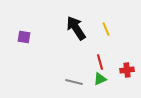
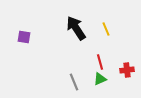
gray line: rotated 54 degrees clockwise
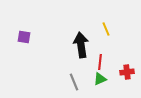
black arrow: moved 5 px right, 17 px down; rotated 25 degrees clockwise
red line: rotated 21 degrees clockwise
red cross: moved 2 px down
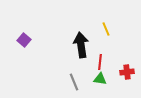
purple square: moved 3 px down; rotated 32 degrees clockwise
green triangle: rotated 32 degrees clockwise
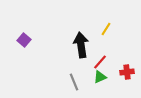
yellow line: rotated 56 degrees clockwise
red line: rotated 35 degrees clockwise
green triangle: moved 2 px up; rotated 32 degrees counterclockwise
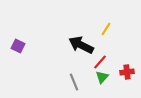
purple square: moved 6 px left, 6 px down; rotated 16 degrees counterclockwise
black arrow: rotated 55 degrees counterclockwise
green triangle: moved 2 px right; rotated 24 degrees counterclockwise
